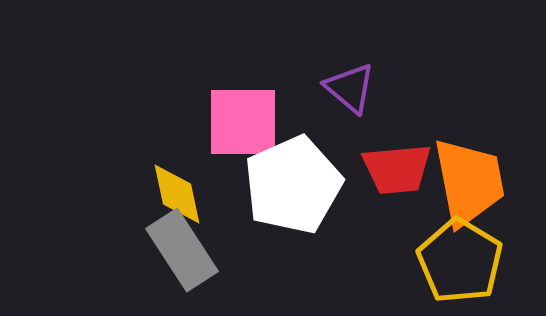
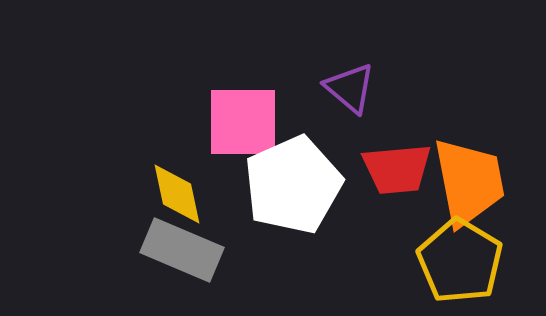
gray rectangle: rotated 34 degrees counterclockwise
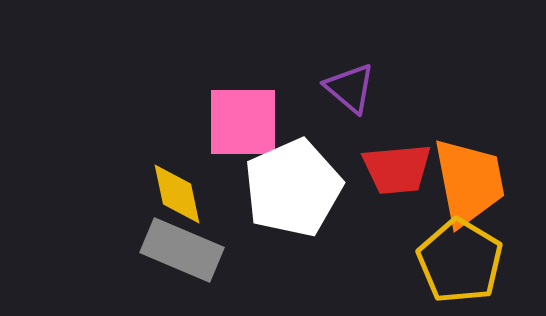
white pentagon: moved 3 px down
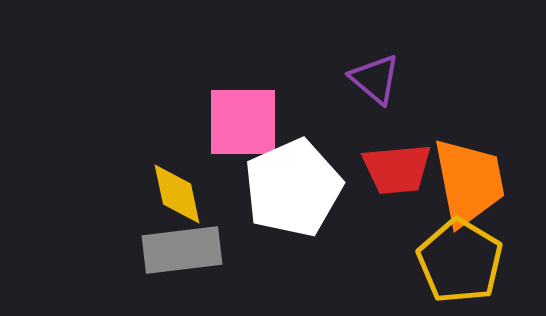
purple triangle: moved 25 px right, 9 px up
gray rectangle: rotated 30 degrees counterclockwise
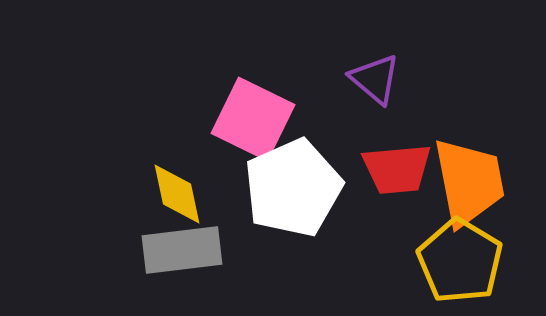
pink square: moved 10 px right, 3 px up; rotated 26 degrees clockwise
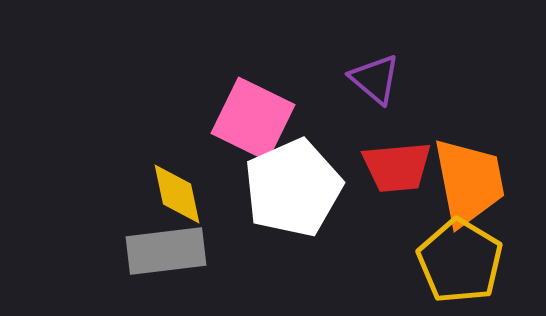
red trapezoid: moved 2 px up
gray rectangle: moved 16 px left, 1 px down
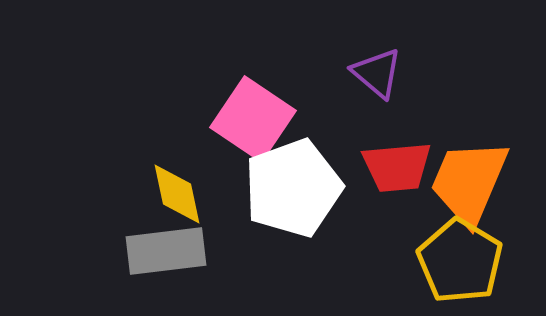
purple triangle: moved 2 px right, 6 px up
pink square: rotated 8 degrees clockwise
orange trapezoid: rotated 146 degrees counterclockwise
white pentagon: rotated 4 degrees clockwise
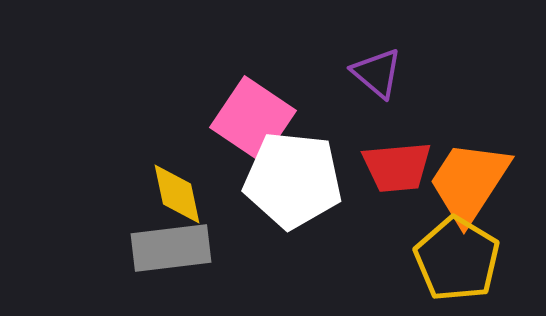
orange trapezoid: rotated 10 degrees clockwise
white pentagon: moved 8 px up; rotated 26 degrees clockwise
gray rectangle: moved 5 px right, 3 px up
yellow pentagon: moved 3 px left, 2 px up
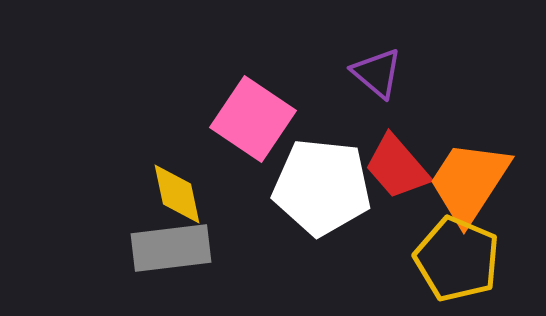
red trapezoid: rotated 54 degrees clockwise
white pentagon: moved 29 px right, 7 px down
yellow pentagon: rotated 8 degrees counterclockwise
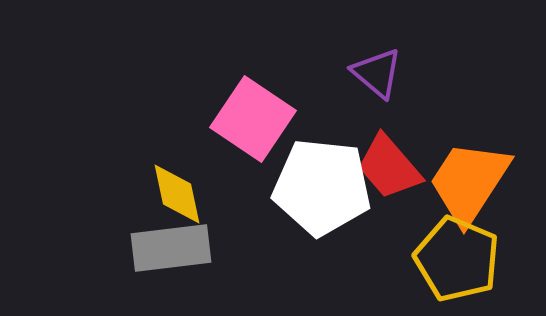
red trapezoid: moved 8 px left
